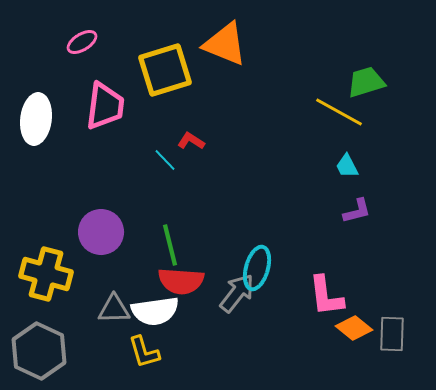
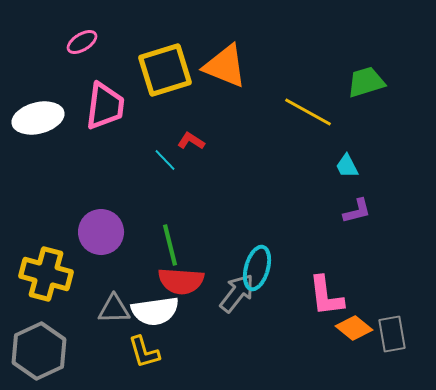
orange triangle: moved 22 px down
yellow line: moved 31 px left
white ellipse: moved 2 px right, 1 px up; rotated 69 degrees clockwise
gray rectangle: rotated 12 degrees counterclockwise
gray hexagon: rotated 10 degrees clockwise
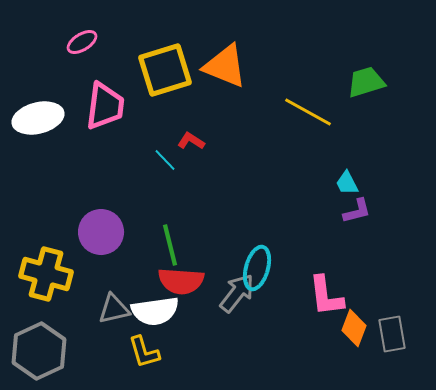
cyan trapezoid: moved 17 px down
gray triangle: rotated 12 degrees counterclockwise
orange diamond: rotated 72 degrees clockwise
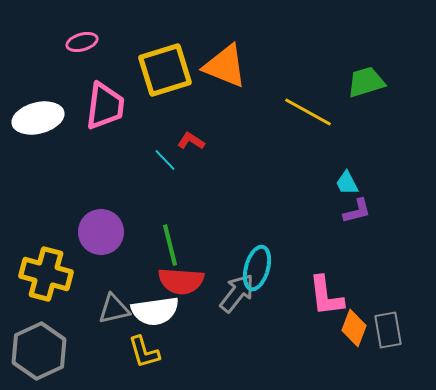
pink ellipse: rotated 16 degrees clockwise
gray rectangle: moved 4 px left, 4 px up
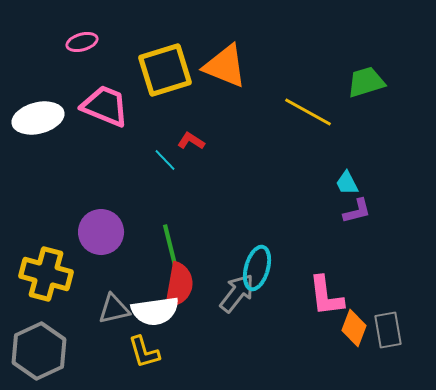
pink trapezoid: rotated 75 degrees counterclockwise
red semicircle: moved 2 px left, 4 px down; rotated 84 degrees counterclockwise
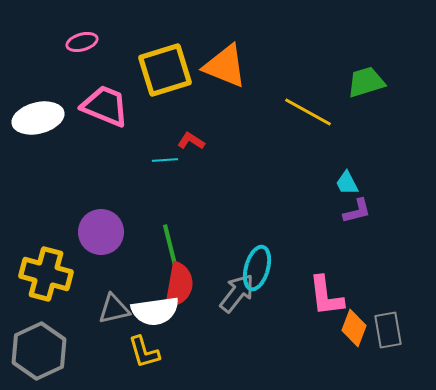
cyan line: rotated 50 degrees counterclockwise
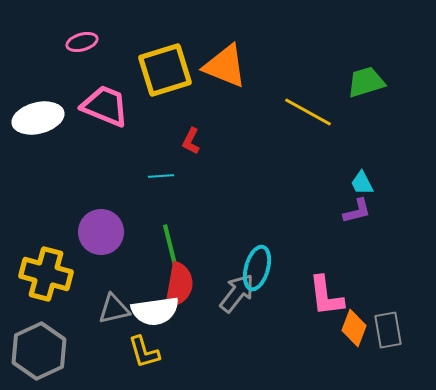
red L-shape: rotated 96 degrees counterclockwise
cyan line: moved 4 px left, 16 px down
cyan trapezoid: moved 15 px right
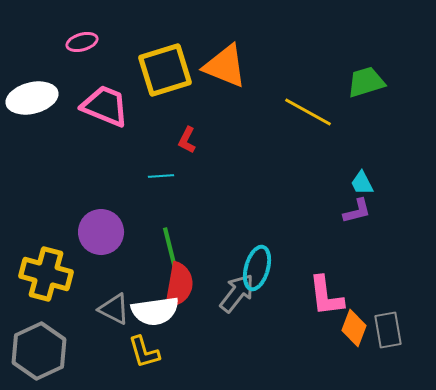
white ellipse: moved 6 px left, 20 px up
red L-shape: moved 4 px left, 1 px up
green line: moved 3 px down
gray triangle: rotated 40 degrees clockwise
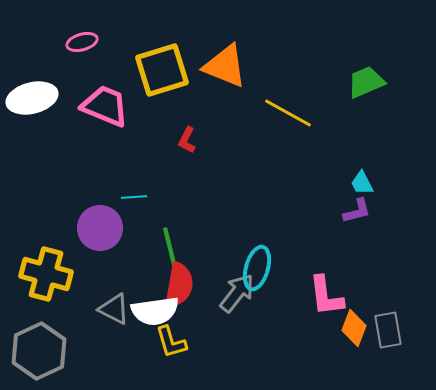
yellow square: moved 3 px left
green trapezoid: rotated 6 degrees counterclockwise
yellow line: moved 20 px left, 1 px down
cyan line: moved 27 px left, 21 px down
purple circle: moved 1 px left, 4 px up
yellow L-shape: moved 27 px right, 10 px up
